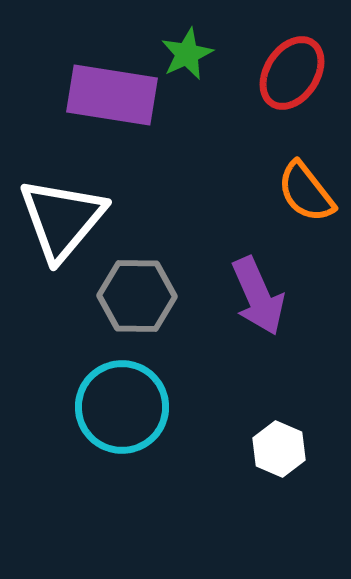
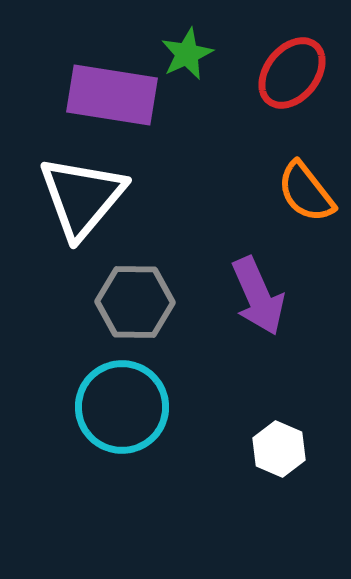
red ellipse: rotated 6 degrees clockwise
white triangle: moved 20 px right, 22 px up
gray hexagon: moved 2 px left, 6 px down
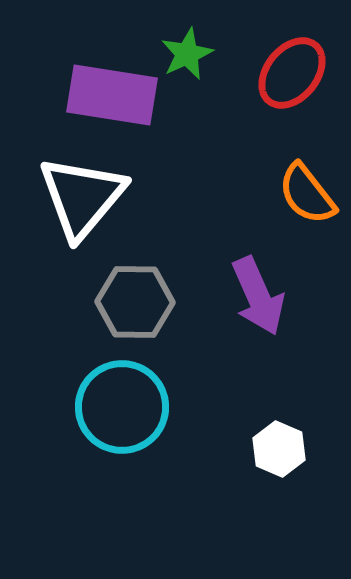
orange semicircle: moved 1 px right, 2 px down
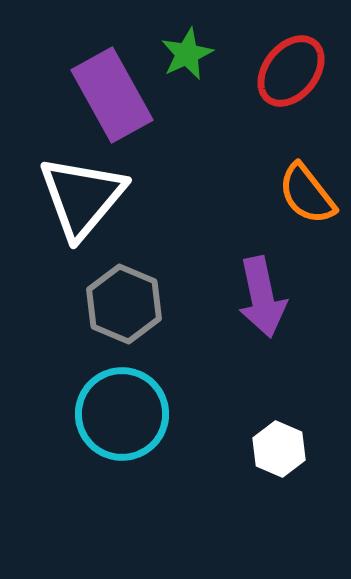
red ellipse: moved 1 px left, 2 px up
purple rectangle: rotated 52 degrees clockwise
purple arrow: moved 4 px right, 1 px down; rotated 12 degrees clockwise
gray hexagon: moved 11 px left, 2 px down; rotated 22 degrees clockwise
cyan circle: moved 7 px down
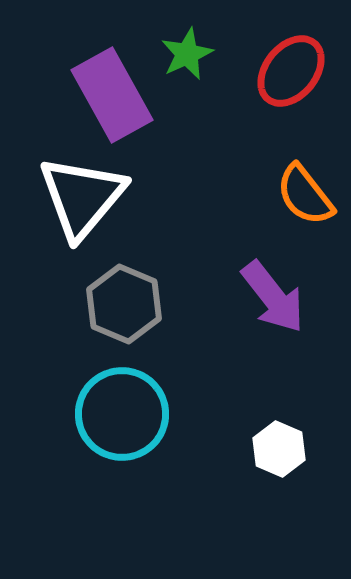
orange semicircle: moved 2 px left, 1 px down
purple arrow: moved 11 px right; rotated 26 degrees counterclockwise
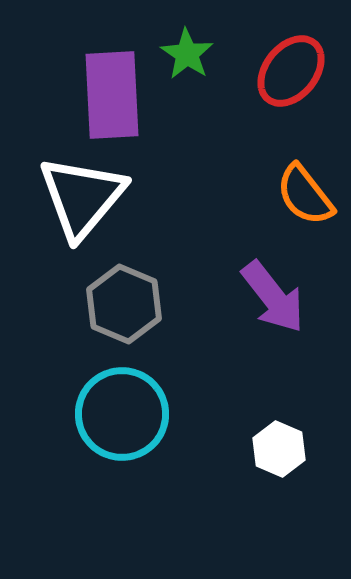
green star: rotated 14 degrees counterclockwise
purple rectangle: rotated 26 degrees clockwise
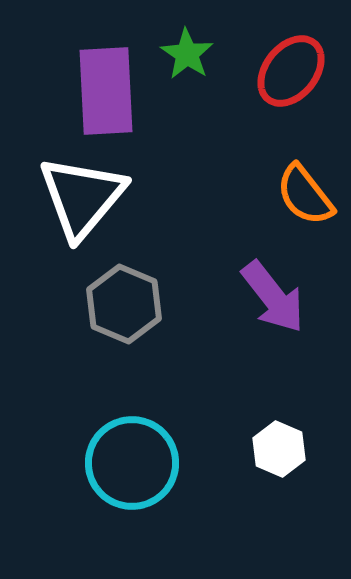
purple rectangle: moved 6 px left, 4 px up
cyan circle: moved 10 px right, 49 px down
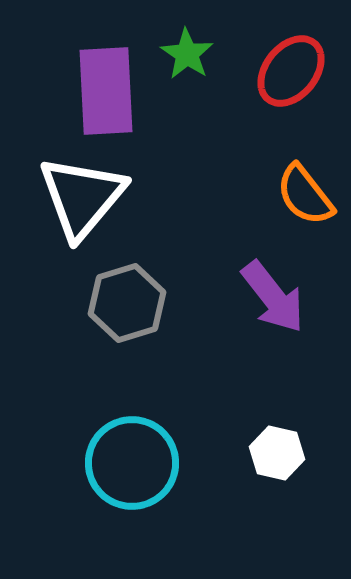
gray hexagon: moved 3 px right, 1 px up; rotated 20 degrees clockwise
white hexagon: moved 2 px left, 4 px down; rotated 10 degrees counterclockwise
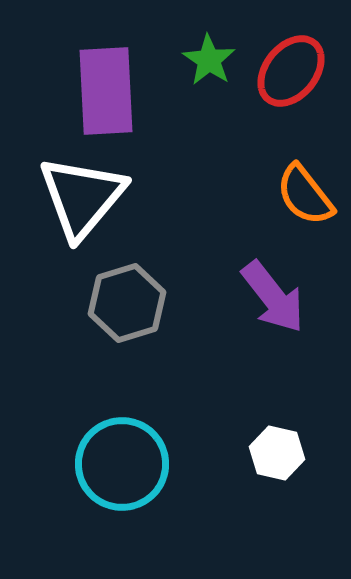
green star: moved 22 px right, 6 px down
cyan circle: moved 10 px left, 1 px down
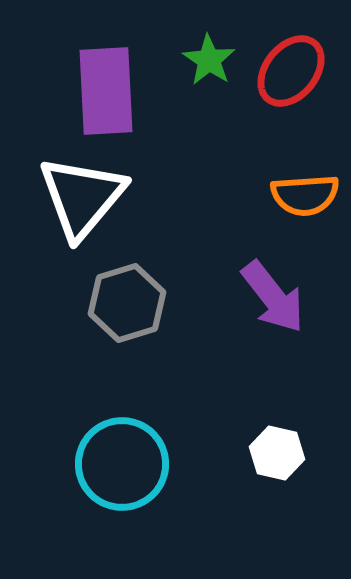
orange semicircle: rotated 56 degrees counterclockwise
